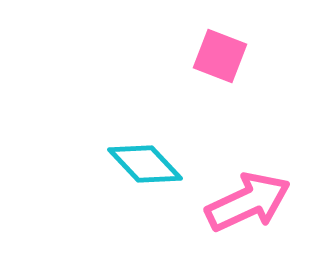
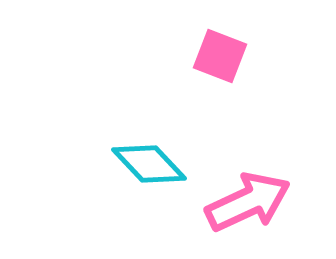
cyan diamond: moved 4 px right
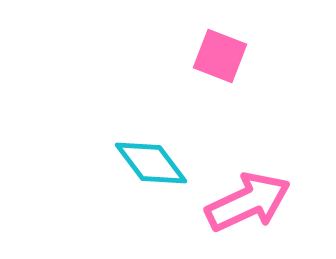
cyan diamond: moved 2 px right, 1 px up; rotated 6 degrees clockwise
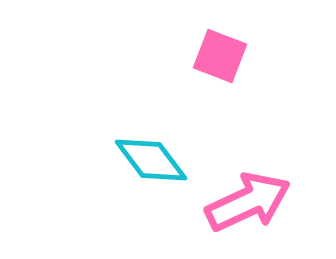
cyan diamond: moved 3 px up
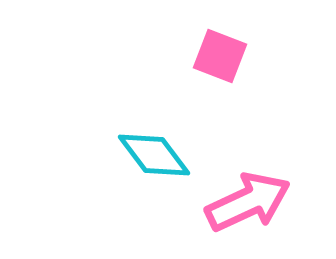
cyan diamond: moved 3 px right, 5 px up
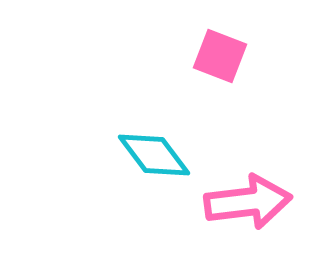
pink arrow: rotated 18 degrees clockwise
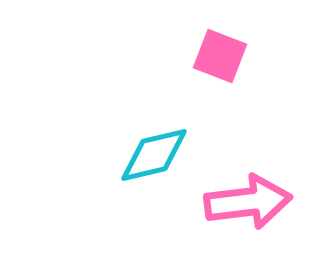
cyan diamond: rotated 66 degrees counterclockwise
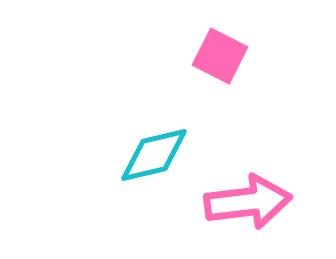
pink square: rotated 6 degrees clockwise
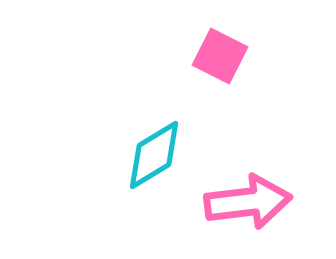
cyan diamond: rotated 18 degrees counterclockwise
